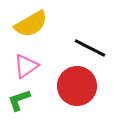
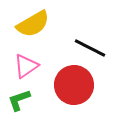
yellow semicircle: moved 2 px right
red circle: moved 3 px left, 1 px up
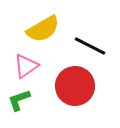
yellow semicircle: moved 10 px right, 5 px down
black line: moved 2 px up
red circle: moved 1 px right, 1 px down
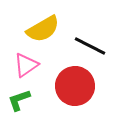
pink triangle: moved 1 px up
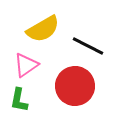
black line: moved 2 px left
green L-shape: rotated 60 degrees counterclockwise
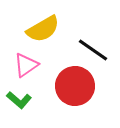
black line: moved 5 px right, 4 px down; rotated 8 degrees clockwise
green L-shape: rotated 60 degrees counterclockwise
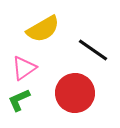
pink triangle: moved 2 px left, 3 px down
red circle: moved 7 px down
green L-shape: rotated 115 degrees clockwise
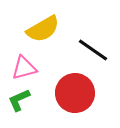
pink triangle: rotated 20 degrees clockwise
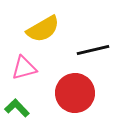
black line: rotated 48 degrees counterclockwise
green L-shape: moved 2 px left, 8 px down; rotated 70 degrees clockwise
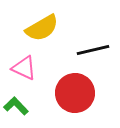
yellow semicircle: moved 1 px left, 1 px up
pink triangle: rotated 40 degrees clockwise
green L-shape: moved 1 px left, 2 px up
